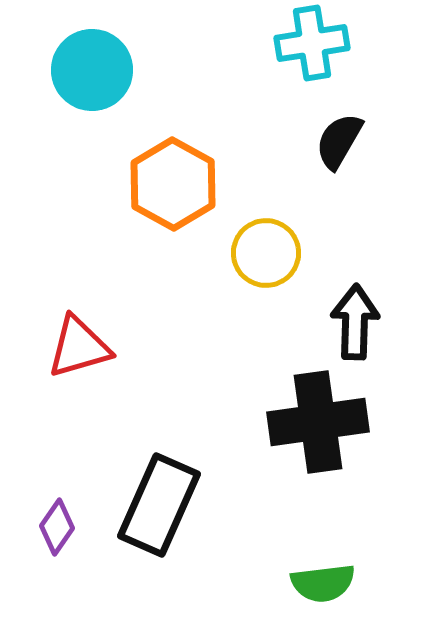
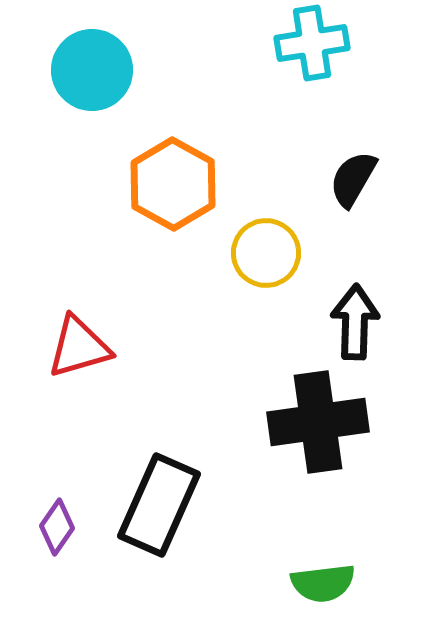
black semicircle: moved 14 px right, 38 px down
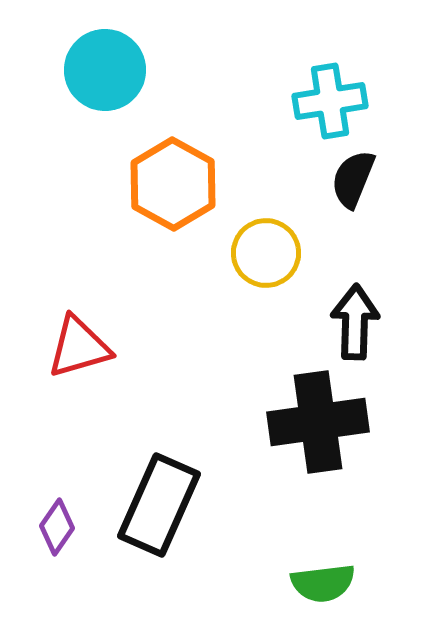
cyan cross: moved 18 px right, 58 px down
cyan circle: moved 13 px right
black semicircle: rotated 8 degrees counterclockwise
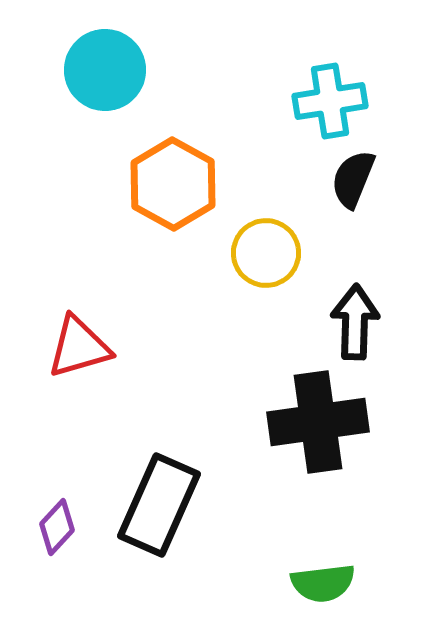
purple diamond: rotated 8 degrees clockwise
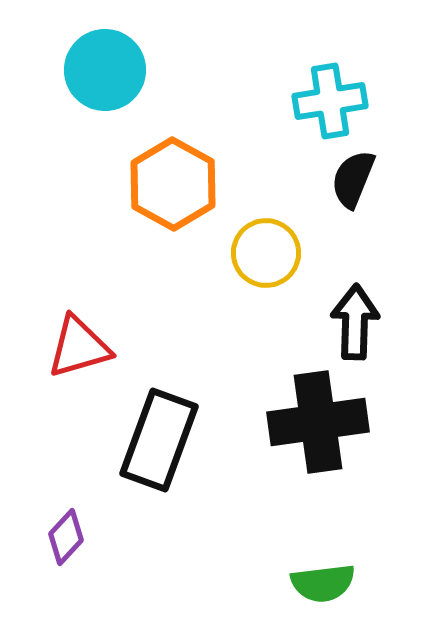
black rectangle: moved 65 px up; rotated 4 degrees counterclockwise
purple diamond: moved 9 px right, 10 px down
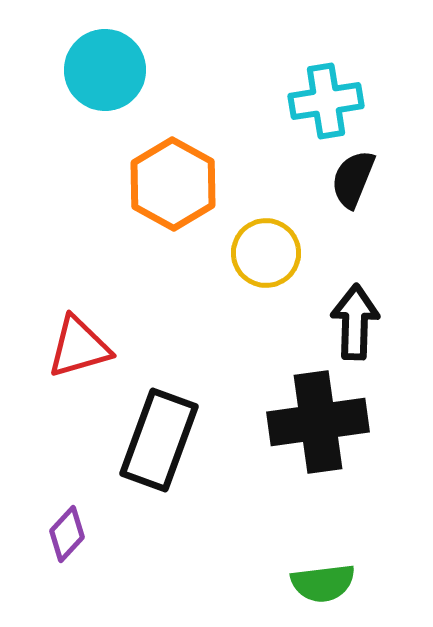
cyan cross: moved 4 px left
purple diamond: moved 1 px right, 3 px up
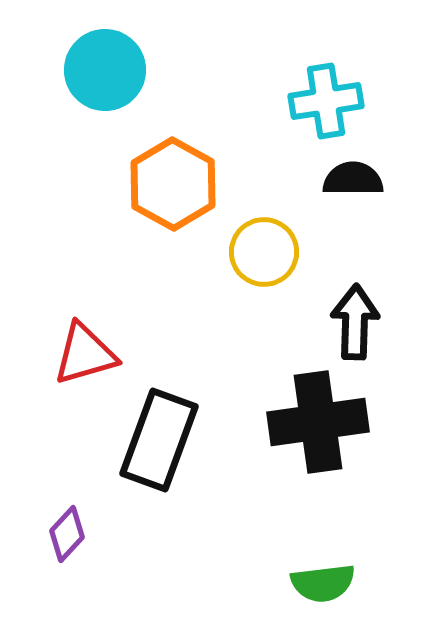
black semicircle: rotated 68 degrees clockwise
yellow circle: moved 2 px left, 1 px up
red triangle: moved 6 px right, 7 px down
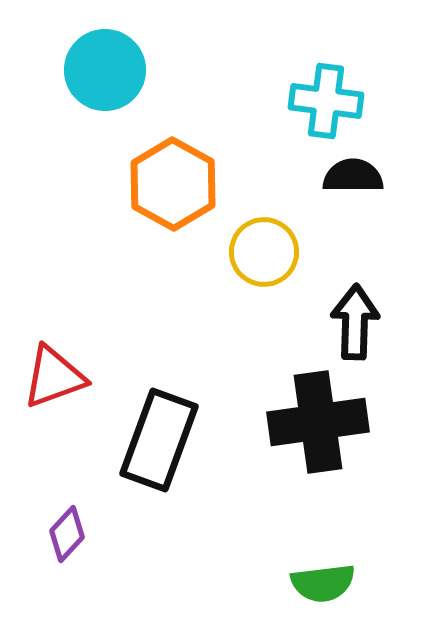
cyan cross: rotated 16 degrees clockwise
black semicircle: moved 3 px up
red triangle: moved 31 px left, 23 px down; rotated 4 degrees counterclockwise
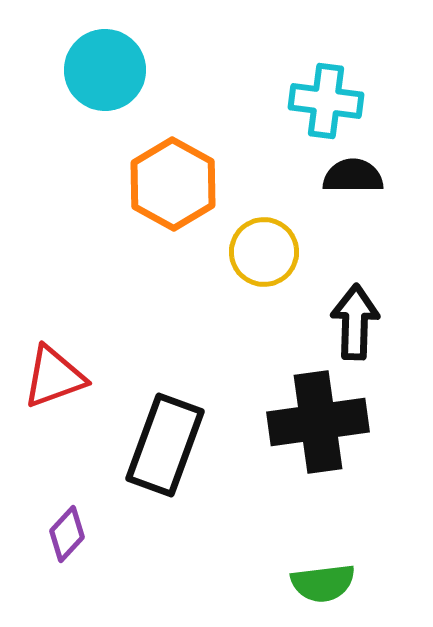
black rectangle: moved 6 px right, 5 px down
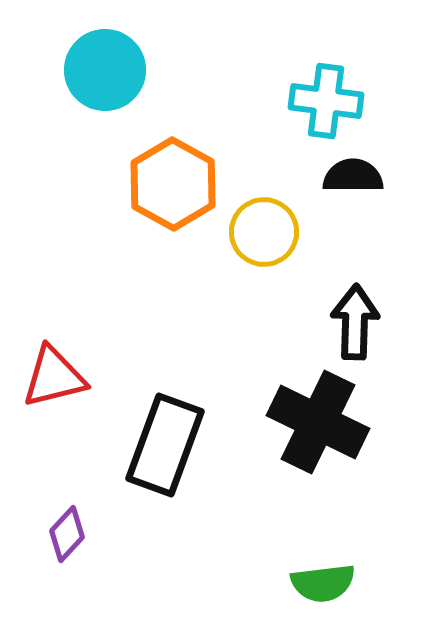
yellow circle: moved 20 px up
red triangle: rotated 6 degrees clockwise
black cross: rotated 34 degrees clockwise
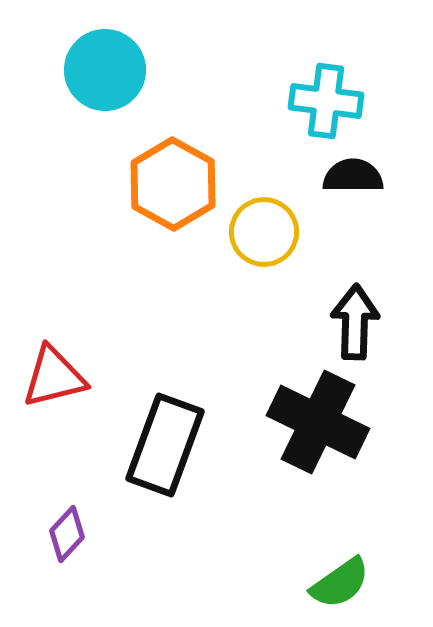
green semicircle: moved 17 px right; rotated 28 degrees counterclockwise
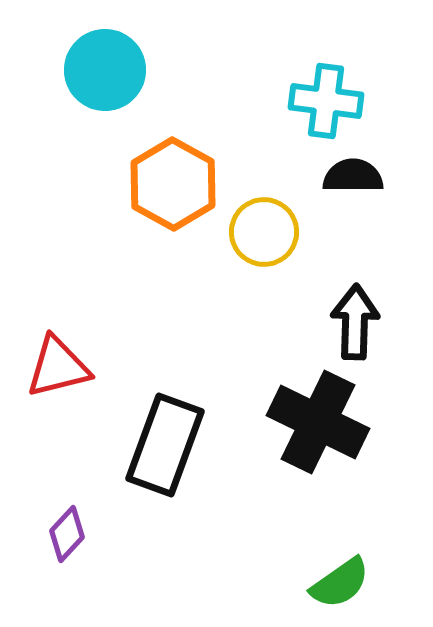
red triangle: moved 4 px right, 10 px up
